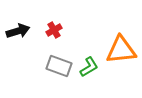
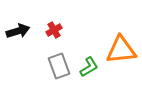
gray rectangle: rotated 50 degrees clockwise
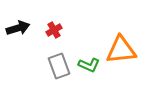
black arrow: moved 3 px up
green L-shape: moved 2 px up; rotated 55 degrees clockwise
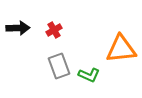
black arrow: rotated 15 degrees clockwise
orange triangle: moved 1 px up
green L-shape: moved 10 px down
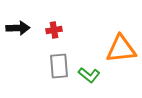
red cross: rotated 21 degrees clockwise
gray rectangle: rotated 15 degrees clockwise
green L-shape: rotated 15 degrees clockwise
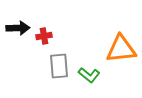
red cross: moved 10 px left, 6 px down
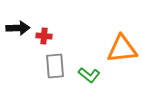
red cross: rotated 14 degrees clockwise
orange triangle: moved 1 px right
gray rectangle: moved 4 px left
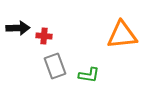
orange triangle: moved 14 px up
gray rectangle: rotated 15 degrees counterclockwise
green L-shape: rotated 30 degrees counterclockwise
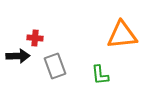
black arrow: moved 28 px down
red cross: moved 9 px left, 2 px down
green L-shape: moved 11 px right; rotated 75 degrees clockwise
